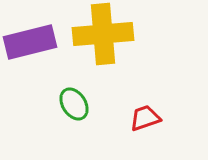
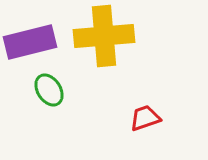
yellow cross: moved 1 px right, 2 px down
green ellipse: moved 25 px left, 14 px up
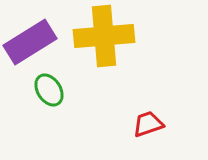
purple rectangle: rotated 18 degrees counterclockwise
red trapezoid: moved 3 px right, 6 px down
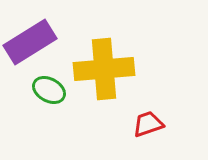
yellow cross: moved 33 px down
green ellipse: rotated 28 degrees counterclockwise
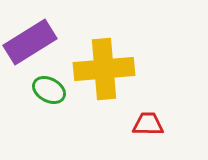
red trapezoid: rotated 20 degrees clockwise
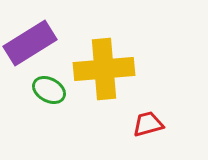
purple rectangle: moved 1 px down
red trapezoid: rotated 16 degrees counterclockwise
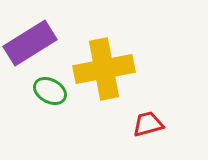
yellow cross: rotated 6 degrees counterclockwise
green ellipse: moved 1 px right, 1 px down
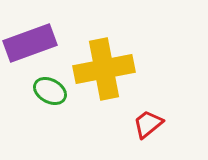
purple rectangle: rotated 12 degrees clockwise
red trapezoid: rotated 24 degrees counterclockwise
